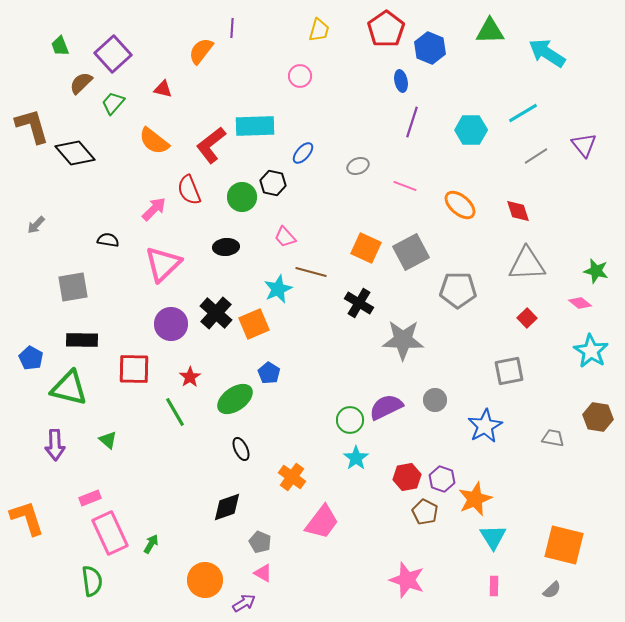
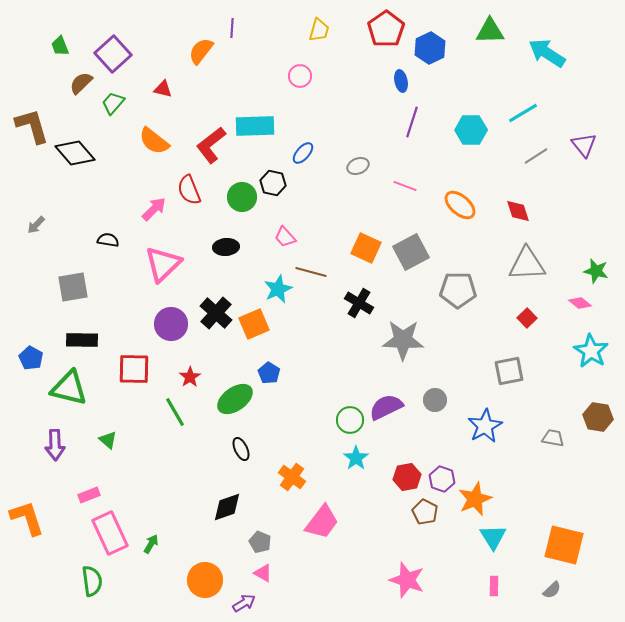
blue hexagon at (430, 48): rotated 12 degrees clockwise
pink rectangle at (90, 498): moved 1 px left, 3 px up
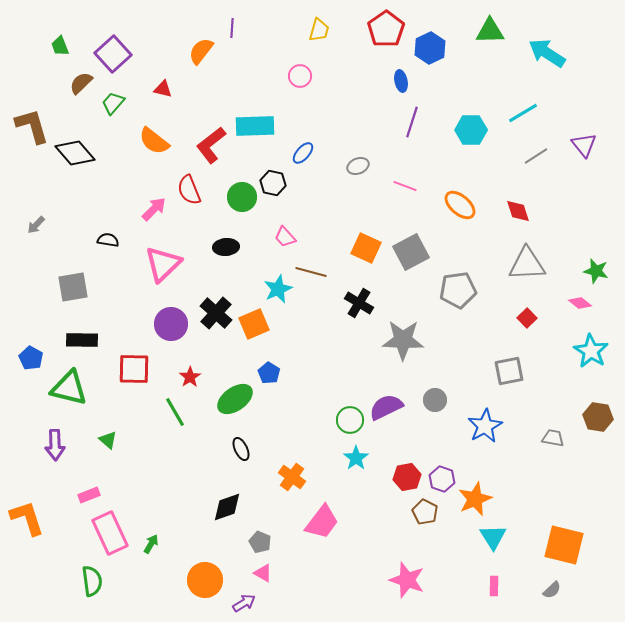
gray pentagon at (458, 290): rotated 9 degrees counterclockwise
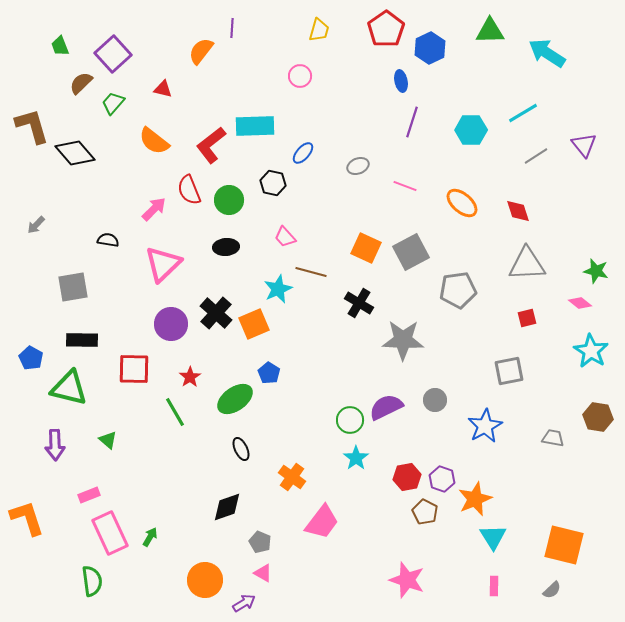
green circle at (242, 197): moved 13 px left, 3 px down
orange ellipse at (460, 205): moved 2 px right, 2 px up
red square at (527, 318): rotated 30 degrees clockwise
green arrow at (151, 544): moved 1 px left, 7 px up
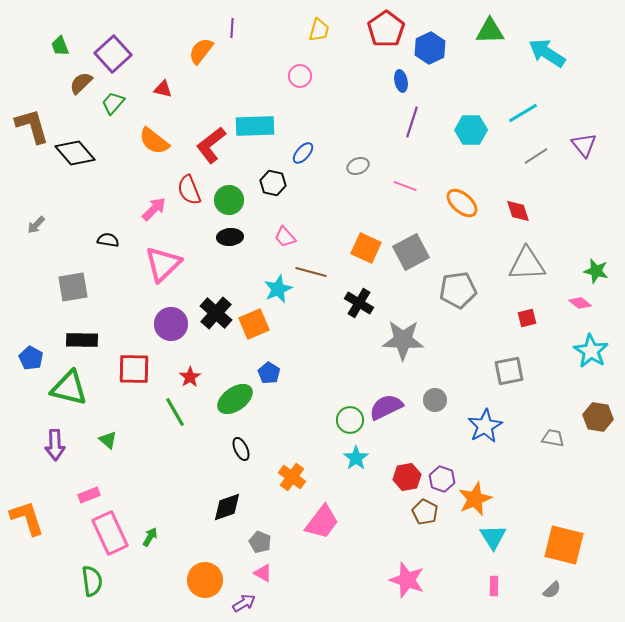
black ellipse at (226, 247): moved 4 px right, 10 px up
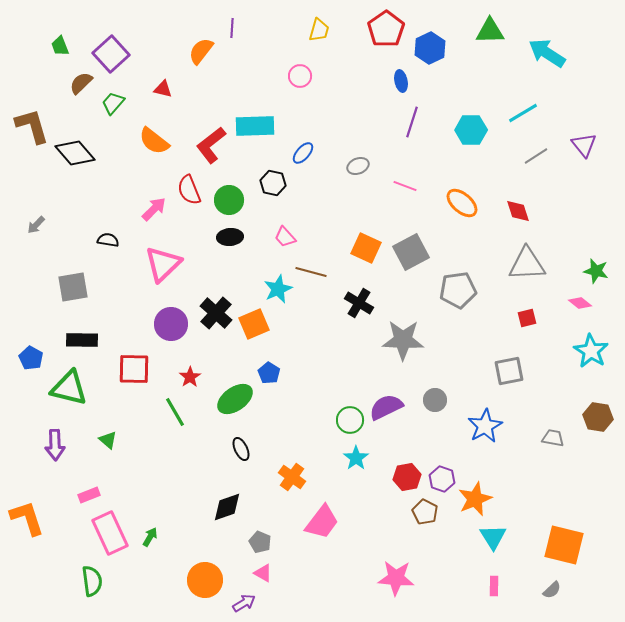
purple square at (113, 54): moved 2 px left
pink star at (407, 580): moved 11 px left, 2 px up; rotated 15 degrees counterclockwise
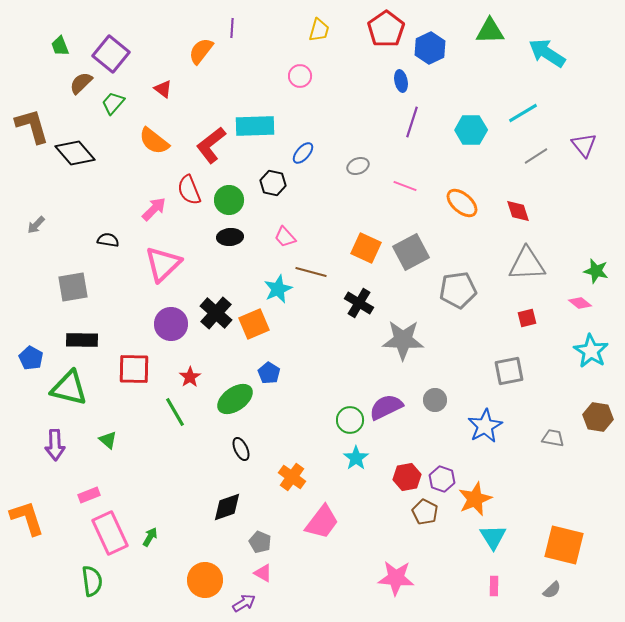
purple square at (111, 54): rotated 9 degrees counterclockwise
red triangle at (163, 89): rotated 24 degrees clockwise
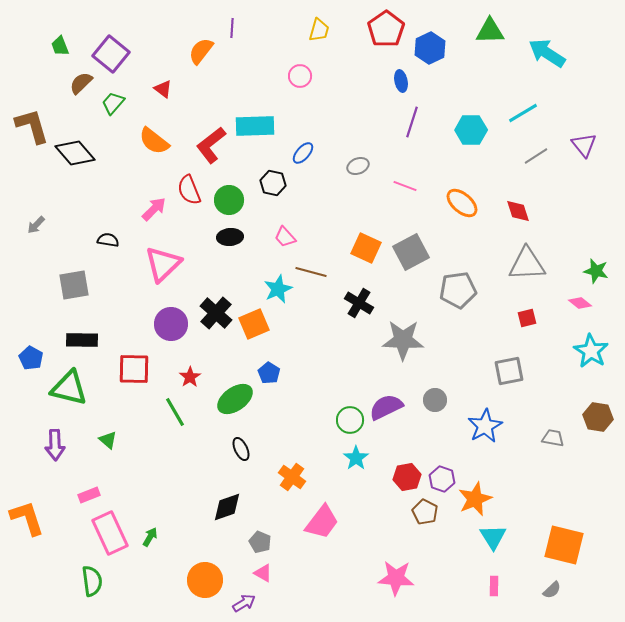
gray square at (73, 287): moved 1 px right, 2 px up
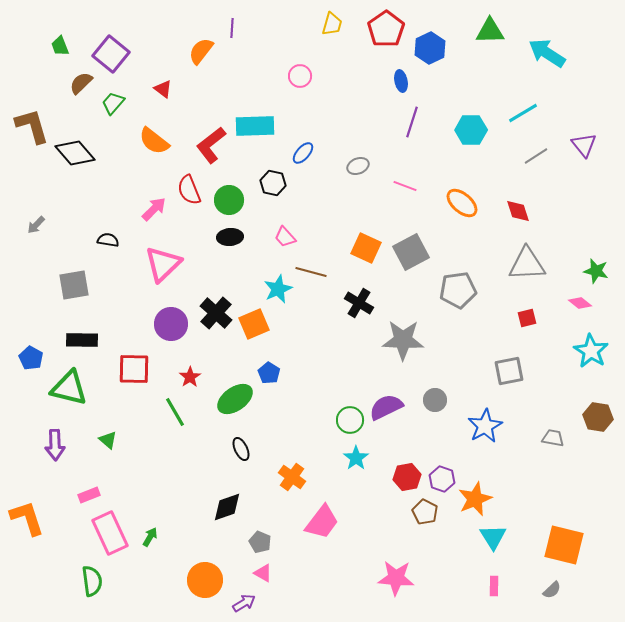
yellow trapezoid at (319, 30): moved 13 px right, 6 px up
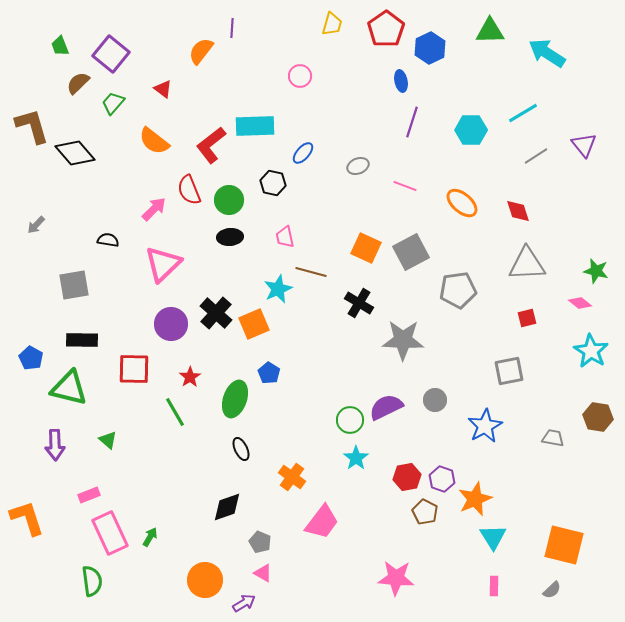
brown semicircle at (81, 83): moved 3 px left
pink trapezoid at (285, 237): rotated 30 degrees clockwise
green ellipse at (235, 399): rotated 36 degrees counterclockwise
